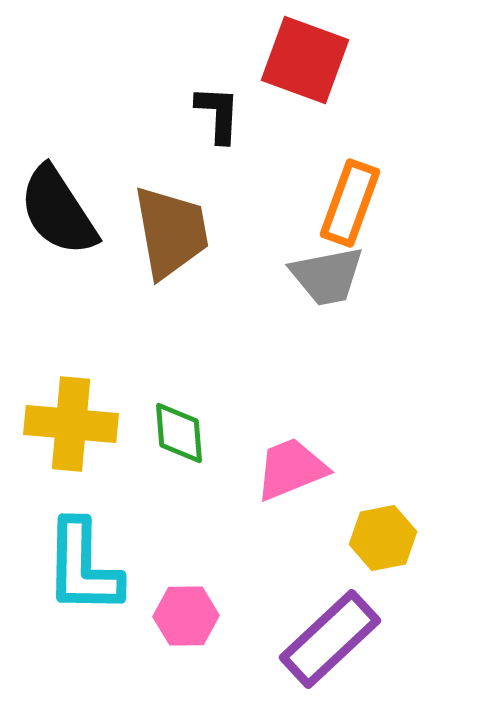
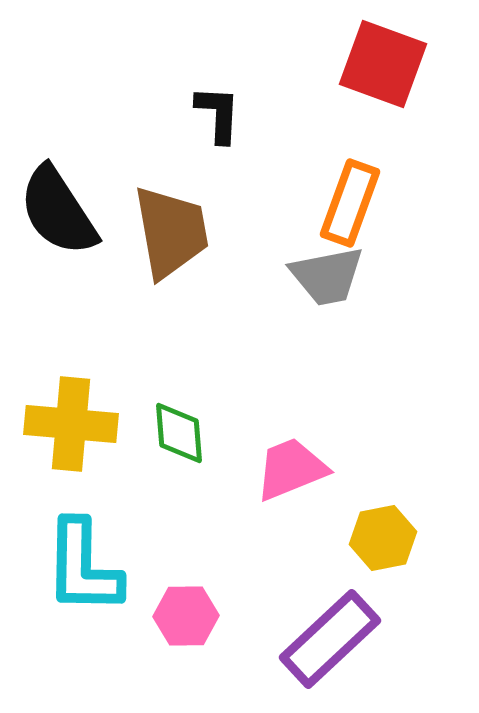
red square: moved 78 px right, 4 px down
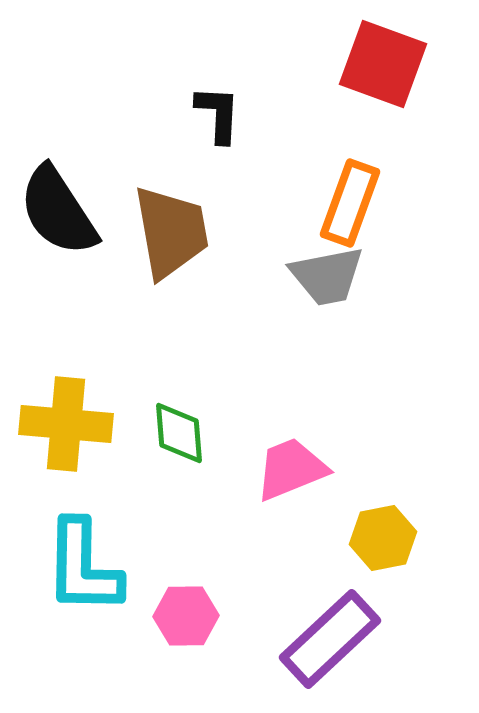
yellow cross: moved 5 px left
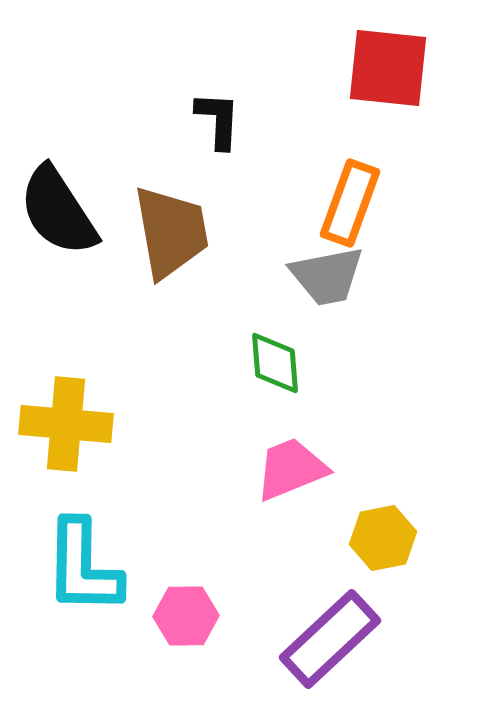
red square: moved 5 px right, 4 px down; rotated 14 degrees counterclockwise
black L-shape: moved 6 px down
green diamond: moved 96 px right, 70 px up
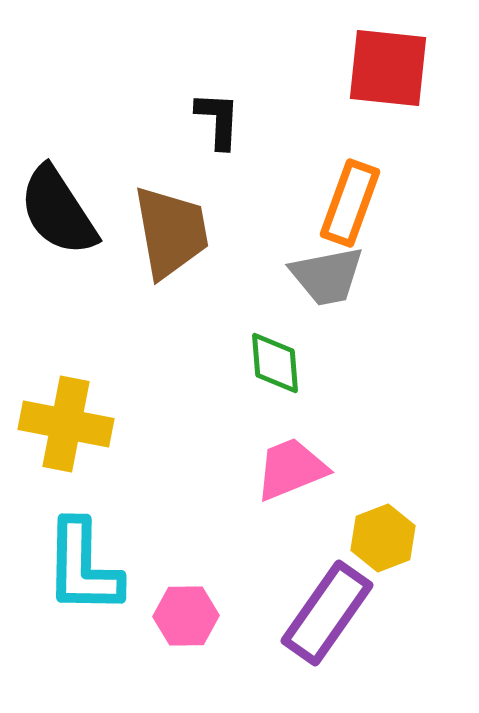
yellow cross: rotated 6 degrees clockwise
yellow hexagon: rotated 10 degrees counterclockwise
purple rectangle: moved 3 px left, 26 px up; rotated 12 degrees counterclockwise
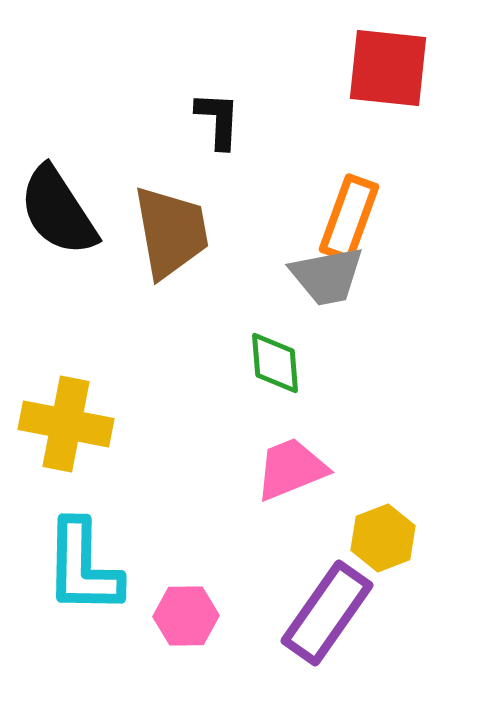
orange rectangle: moved 1 px left, 15 px down
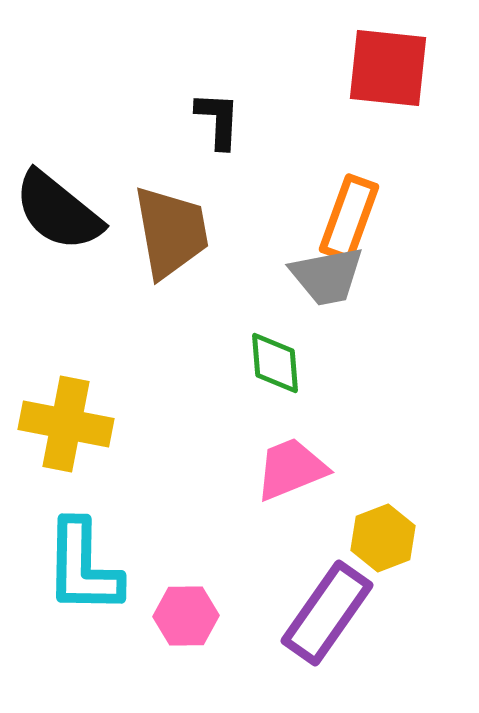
black semicircle: rotated 18 degrees counterclockwise
